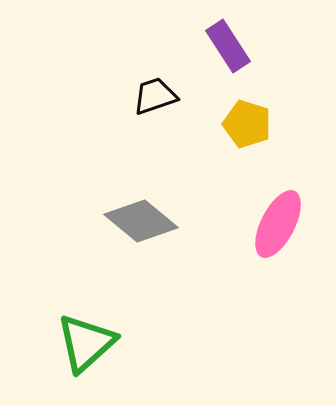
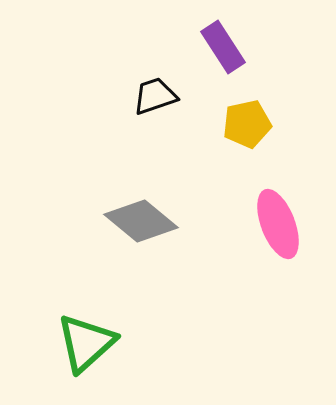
purple rectangle: moved 5 px left, 1 px down
yellow pentagon: rotated 30 degrees counterclockwise
pink ellipse: rotated 48 degrees counterclockwise
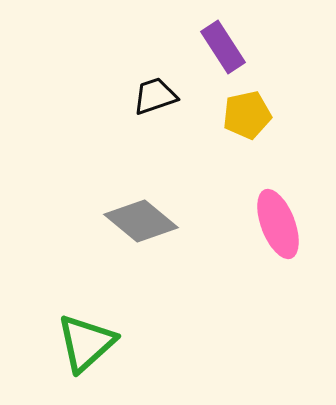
yellow pentagon: moved 9 px up
